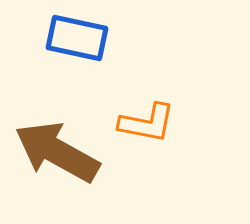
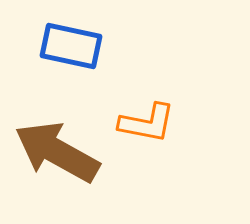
blue rectangle: moved 6 px left, 8 px down
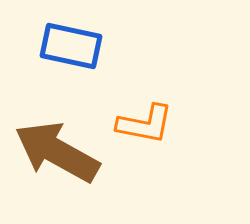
orange L-shape: moved 2 px left, 1 px down
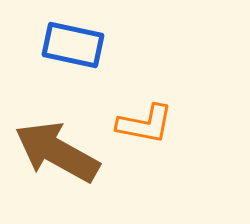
blue rectangle: moved 2 px right, 1 px up
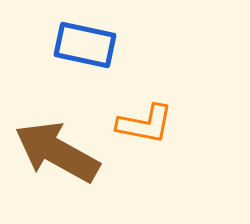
blue rectangle: moved 12 px right
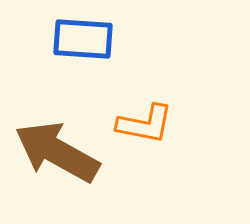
blue rectangle: moved 2 px left, 6 px up; rotated 8 degrees counterclockwise
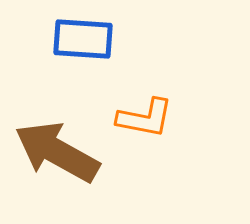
orange L-shape: moved 6 px up
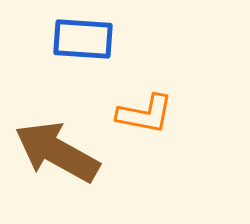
orange L-shape: moved 4 px up
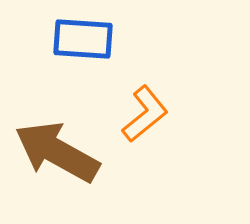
orange L-shape: rotated 50 degrees counterclockwise
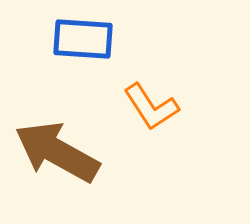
orange L-shape: moved 6 px right, 7 px up; rotated 96 degrees clockwise
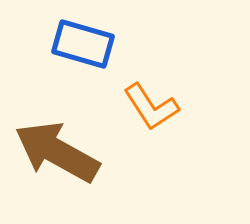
blue rectangle: moved 5 px down; rotated 12 degrees clockwise
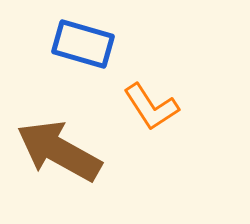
brown arrow: moved 2 px right, 1 px up
